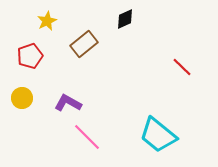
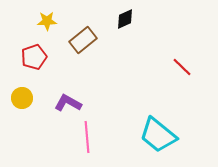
yellow star: rotated 24 degrees clockwise
brown rectangle: moved 1 px left, 4 px up
red pentagon: moved 4 px right, 1 px down
pink line: rotated 40 degrees clockwise
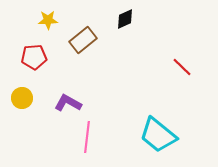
yellow star: moved 1 px right, 1 px up
red pentagon: rotated 15 degrees clockwise
pink line: rotated 12 degrees clockwise
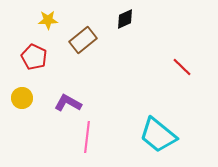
red pentagon: rotated 30 degrees clockwise
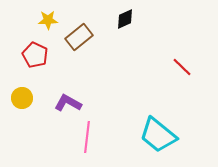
brown rectangle: moved 4 px left, 3 px up
red pentagon: moved 1 px right, 2 px up
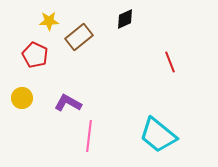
yellow star: moved 1 px right, 1 px down
red line: moved 12 px left, 5 px up; rotated 25 degrees clockwise
pink line: moved 2 px right, 1 px up
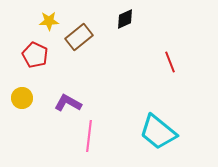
cyan trapezoid: moved 3 px up
